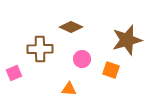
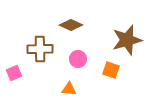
brown diamond: moved 2 px up
pink circle: moved 4 px left
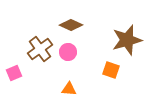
brown cross: rotated 35 degrees counterclockwise
pink circle: moved 10 px left, 7 px up
